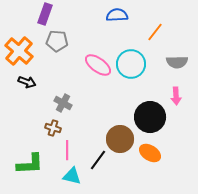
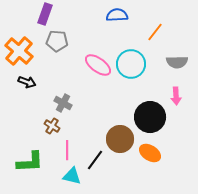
brown cross: moved 1 px left, 2 px up; rotated 14 degrees clockwise
black line: moved 3 px left
green L-shape: moved 2 px up
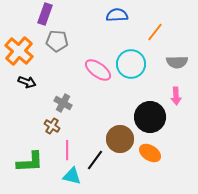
pink ellipse: moved 5 px down
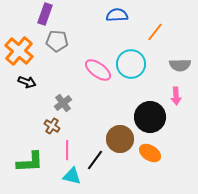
gray semicircle: moved 3 px right, 3 px down
gray cross: rotated 24 degrees clockwise
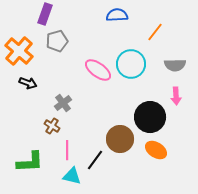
gray pentagon: rotated 20 degrees counterclockwise
gray semicircle: moved 5 px left
black arrow: moved 1 px right, 1 px down
orange ellipse: moved 6 px right, 3 px up
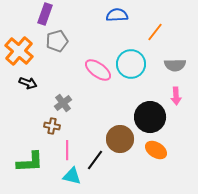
brown cross: rotated 21 degrees counterclockwise
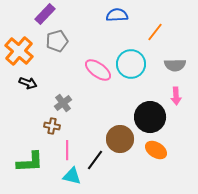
purple rectangle: rotated 25 degrees clockwise
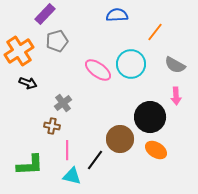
orange cross: rotated 16 degrees clockwise
gray semicircle: rotated 30 degrees clockwise
green L-shape: moved 3 px down
